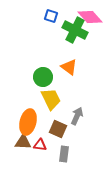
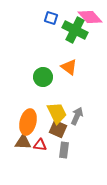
blue square: moved 2 px down
yellow trapezoid: moved 6 px right, 14 px down
gray rectangle: moved 4 px up
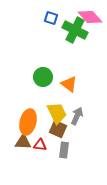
orange triangle: moved 17 px down
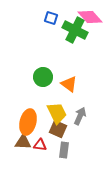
gray arrow: moved 3 px right
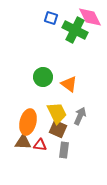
pink diamond: rotated 15 degrees clockwise
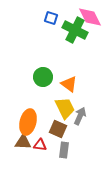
yellow trapezoid: moved 8 px right, 5 px up
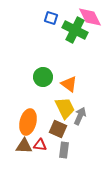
brown triangle: moved 1 px right, 4 px down
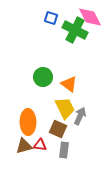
orange ellipse: rotated 15 degrees counterclockwise
brown triangle: rotated 18 degrees counterclockwise
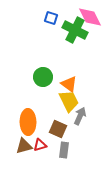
yellow trapezoid: moved 4 px right, 7 px up
red triangle: rotated 24 degrees counterclockwise
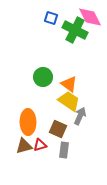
yellow trapezoid: rotated 30 degrees counterclockwise
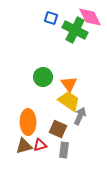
orange triangle: rotated 18 degrees clockwise
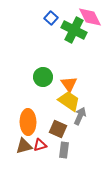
blue square: rotated 24 degrees clockwise
green cross: moved 1 px left
